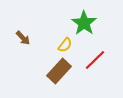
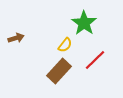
brown arrow: moved 7 px left; rotated 63 degrees counterclockwise
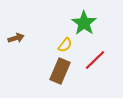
brown rectangle: moved 1 px right; rotated 20 degrees counterclockwise
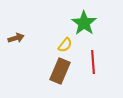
red line: moved 2 px left, 2 px down; rotated 50 degrees counterclockwise
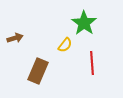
brown arrow: moved 1 px left
red line: moved 1 px left, 1 px down
brown rectangle: moved 22 px left
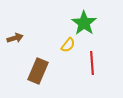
yellow semicircle: moved 3 px right
